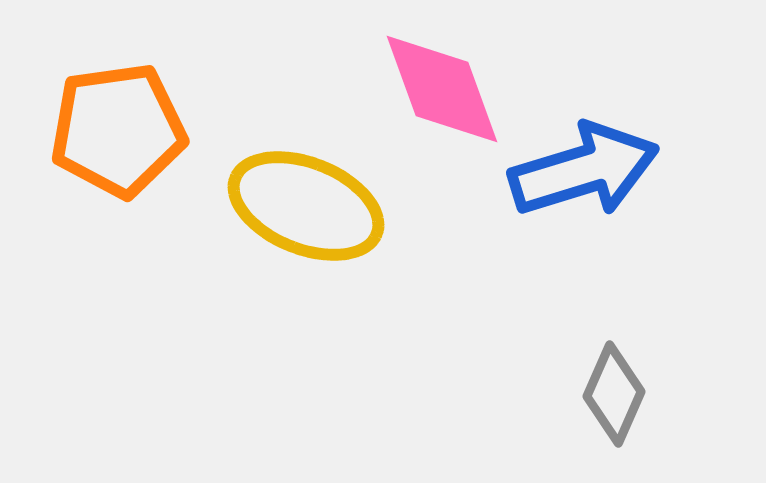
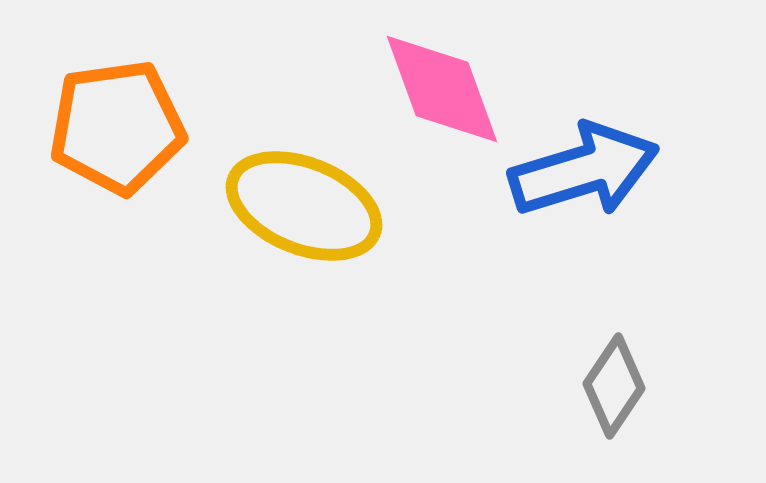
orange pentagon: moved 1 px left, 3 px up
yellow ellipse: moved 2 px left
gray diamond: moved 8 px up; rotated 10 degrees clockwise
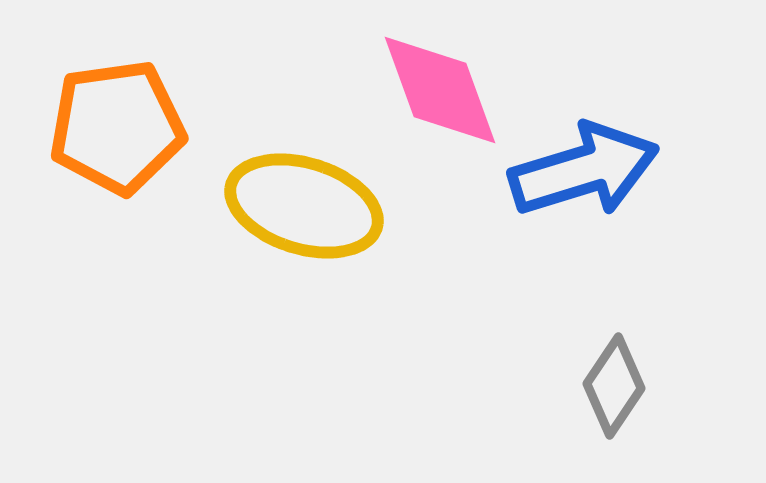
pink diamond: moved 2 px left, 1 px down
yellow ellipse: rotated 5 degrees counterclockwise
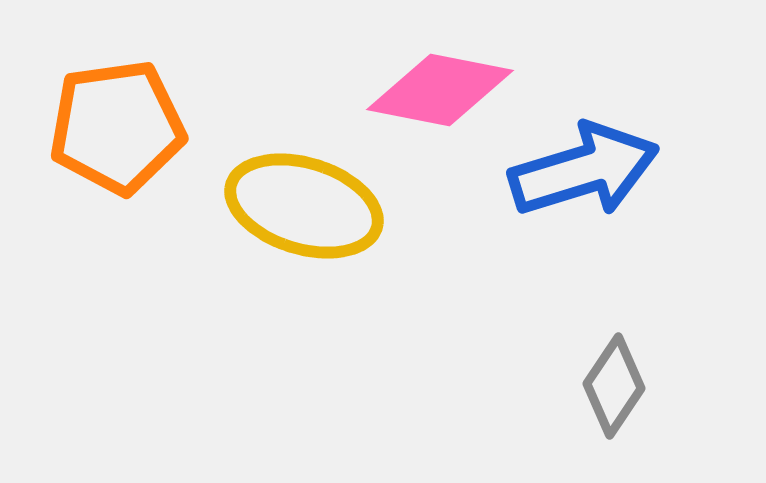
pink diamond: rotated 59 degrees counterclockwise
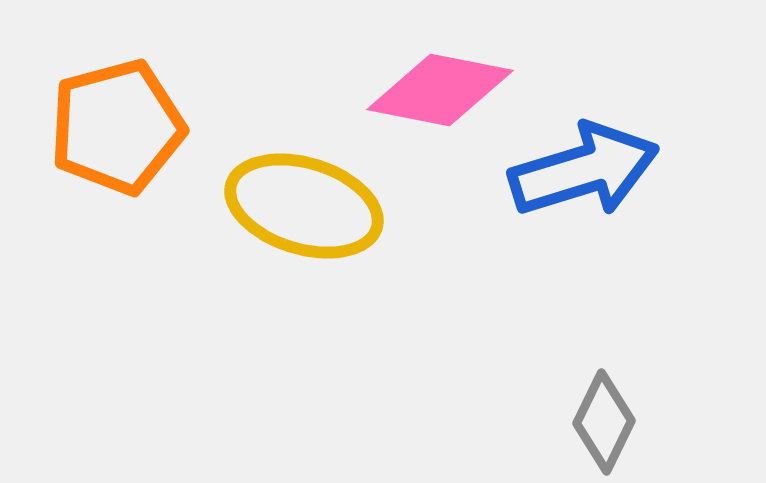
orange pentagon: rotated 7 degrees counterclockwise
gray diamond: moved 10 px left, 36 px down; rotated 8 degrees counterclockwise
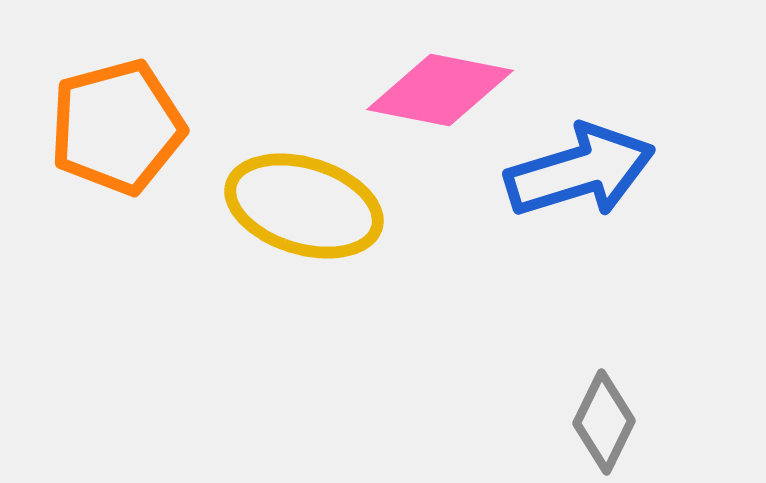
blue arrow: moved 4 px left, 1 px down
